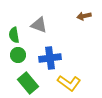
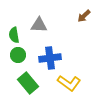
brown arrow: rotated 32 degrees counterclockwise
gray triangle: rotated 18 degrees counterclockwise
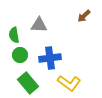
green circle: moved 2 px right
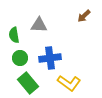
green circle: moved 3 px down
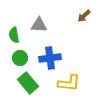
yellow L-shape: rotated 30 degrees counterclockwise
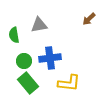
brown arrow: moved 5 px right, 3 px down
gray triangle: rotated 12 degrees counterclockwise
green circle: moved 4 px right, 3 px down
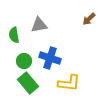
blue cross: rotated 25 degrees clockwise
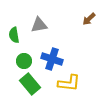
blue cross: moved 2 px right, 1 px down
green rectangle: moved 2 px right, 1 px down
